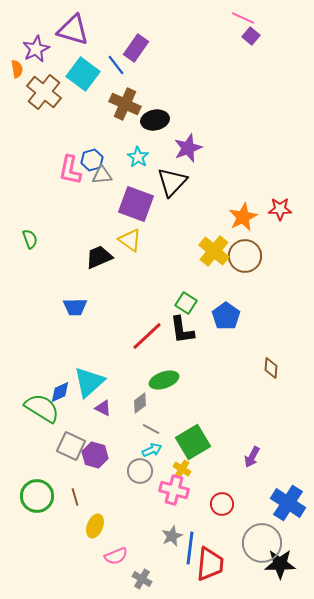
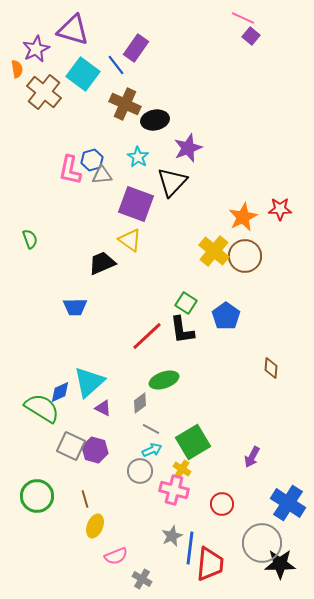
black trapezoid at (99, 257): moved 3 px right, 6 px down
purple hexagon at (95, 455): moved 5 px up
brown line at (75, 497): moved 10 px right, 2 px down
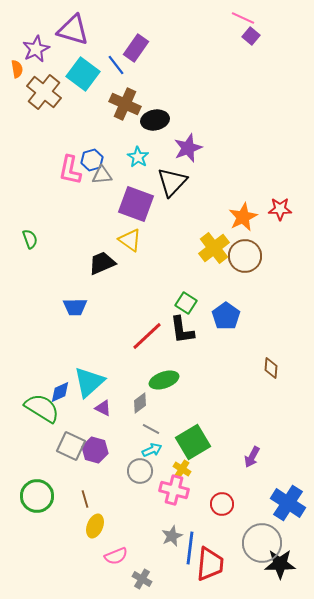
yellow cross at (214, 251): moved 3 px up; rotated 12 degrees clockwise
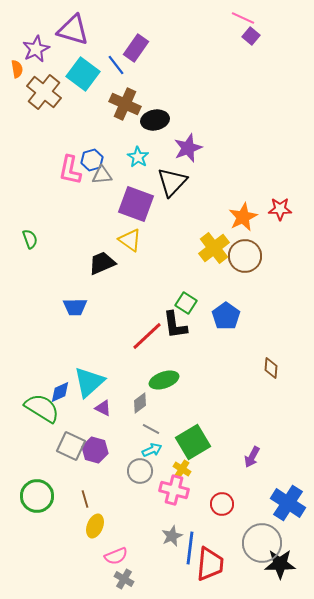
black L-shape at (182, 330): moved 7 px left, 5 px up
gray cross at (142, 579): moved 18 px left
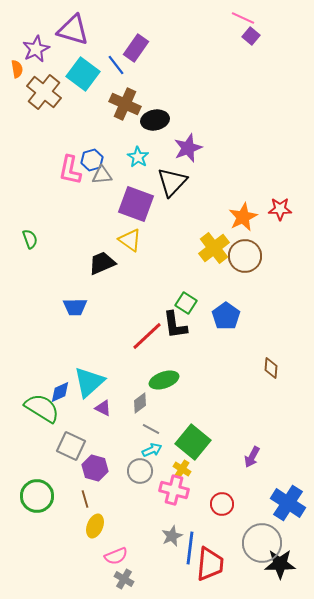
green square at (193, 442): rotated 20 degrees counterclockwise
purple hexagon at (95, 450): moved 18 px down
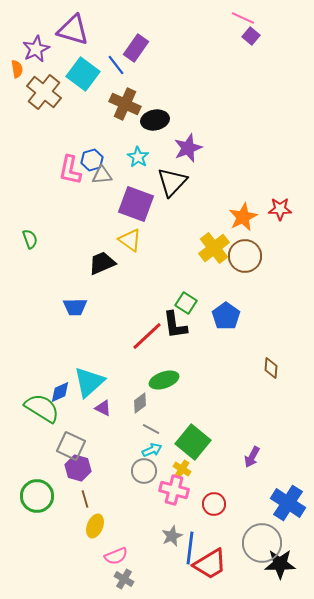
purple hexagon at (95, 468): moved 17 px left
gray circle at (140, 471): moved 4 px right
red circle at (222, 504): moved 8 px left
red trapezoid at (210, 564): rotated 54 degrees clockwise
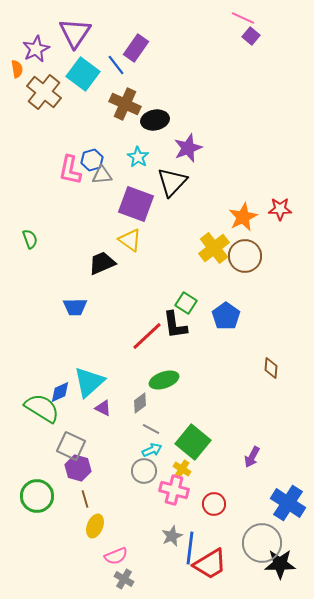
purple triangle at (73, 30): moved 2 px right, 3 px down; rotated 48 degrees clockwise
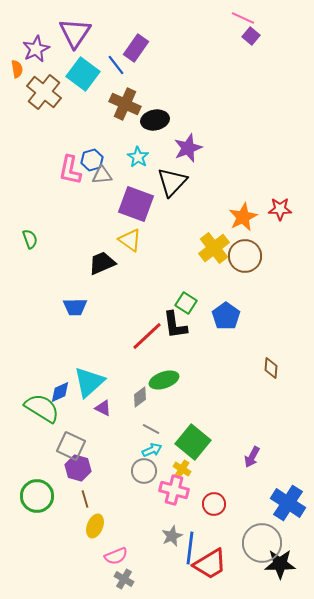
gray diamond at (140, 403): moved 6 px up
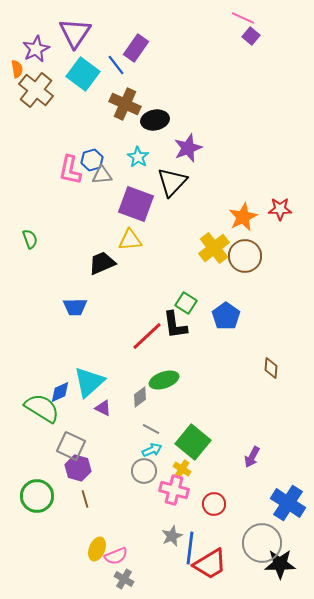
brown cross at (44, 92): moved 8 px left, 2 px up
yellow triangle at (130, 240): rotated 40 degrees counterclockwise
yellow ellipse at (95, 526): moved 2 px right, 23 px down
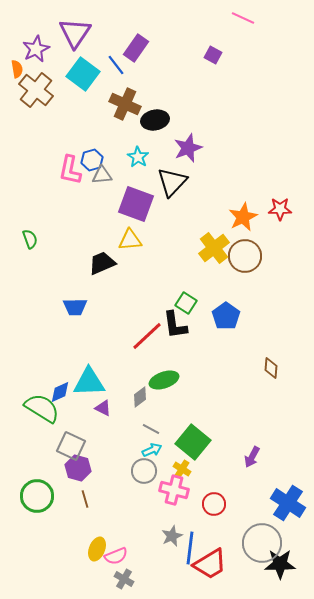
purple square at (251, 36): moved 38 px left, 19 px down; rotated 12 degrees counterclockwise
cyan triangle at (89, 382): rotated 40 degrees clockwise
